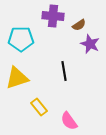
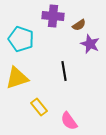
cyan pentagon: rotated 20 degrees clockwise
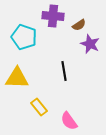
cyan pentagon: moved 3 px right, 2 px up
yellow triangle: rotated 20 degrees clockwise
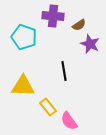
yellow triangle: moved 6 px right, 8 px down
yellow rectangle: moved 9 px right
